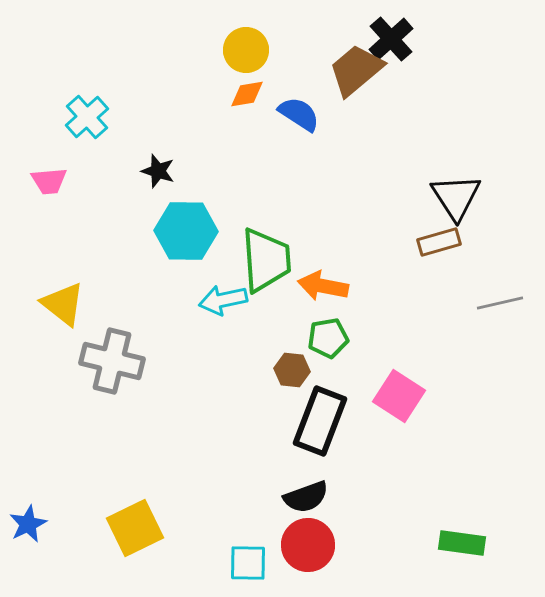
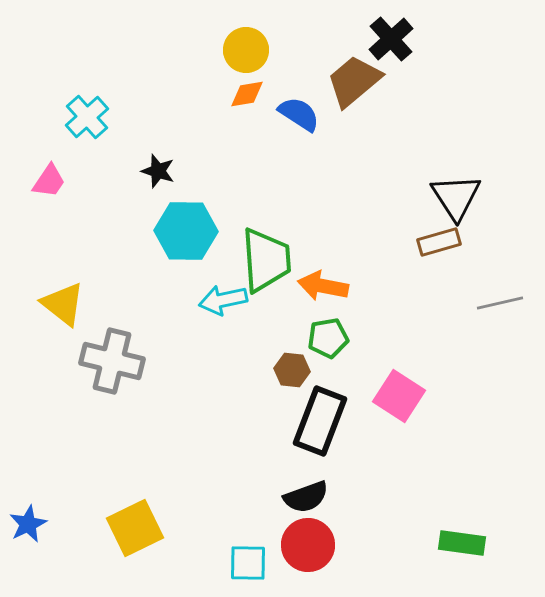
brown trapezoid: moved 2 px left, 11 px down
pink trapezoid: rotated 51 degrees counterclockwise
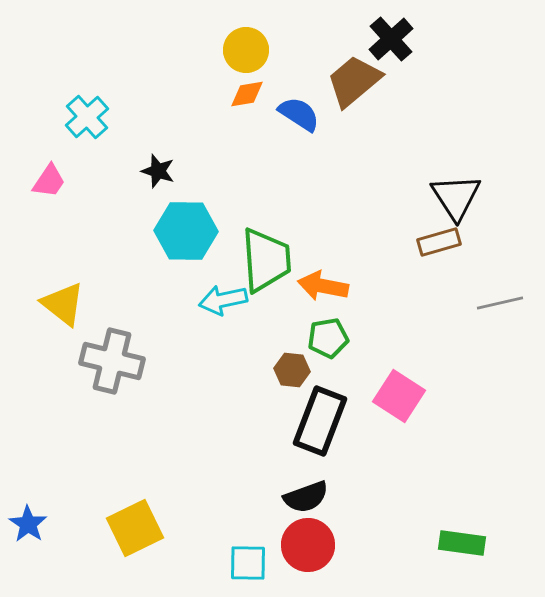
blue star: rotated 12 degrees counterclockwise
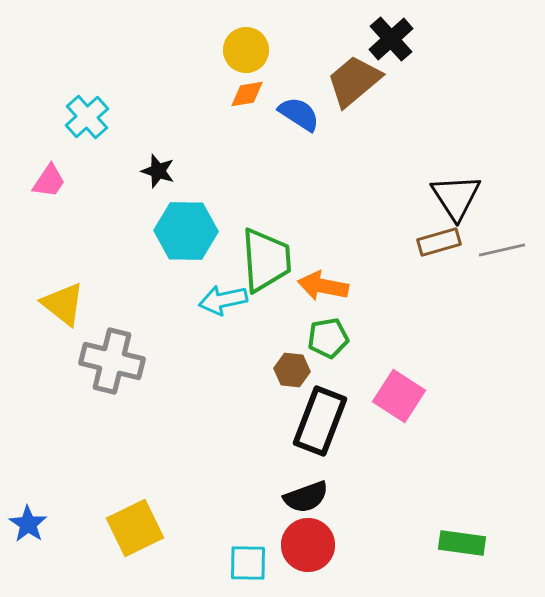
gray line: moved 2 px right, 53 px up
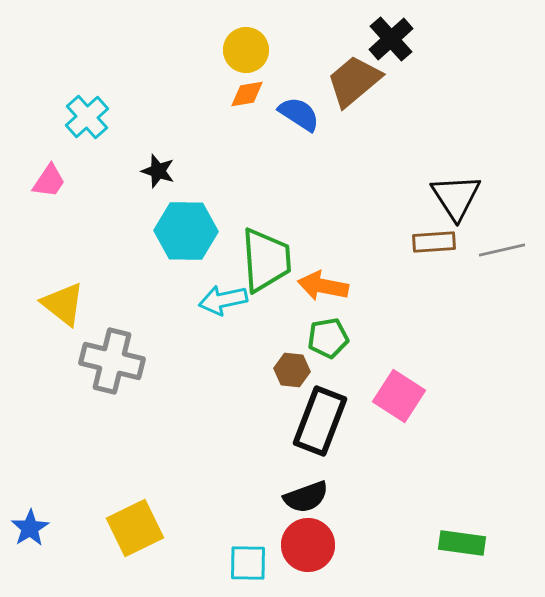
brown rectangle: moved 5 px left; rotated 12 degrees clockwise
blue star: moved 2 px right, 4 px down; rotated 6 degrees clockwise
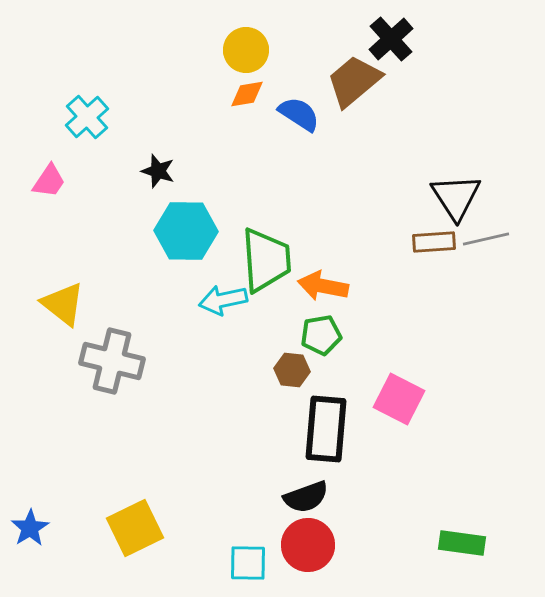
gray line: moved 16 px left, 11 px up
green pentagon: moved 7 px left, 3 px up
pink square: moved 3 px down; rotated 6 degrees counterclockwise
black rectangle: moved 6 px right, 8 px down; rotated 16 degrees counterclockwise
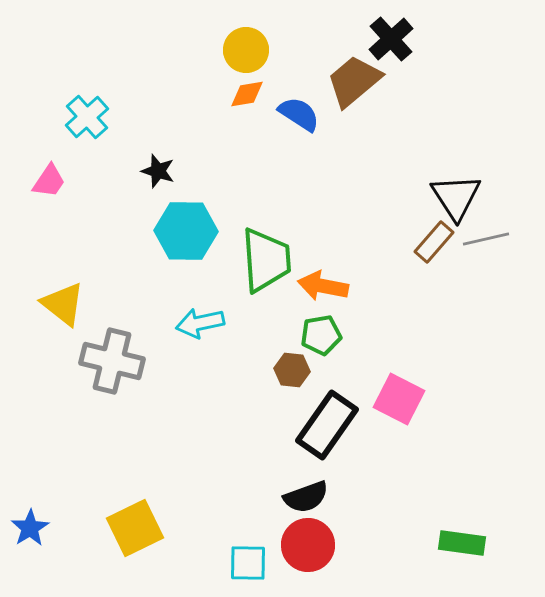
brown rectangle: rotated 45 degrees counterclockwise
cyan arrow: moved 23 px left, 23 px down
black rectangle: moved 1 px right, 4 px up; rotated 30 degrees clockwise
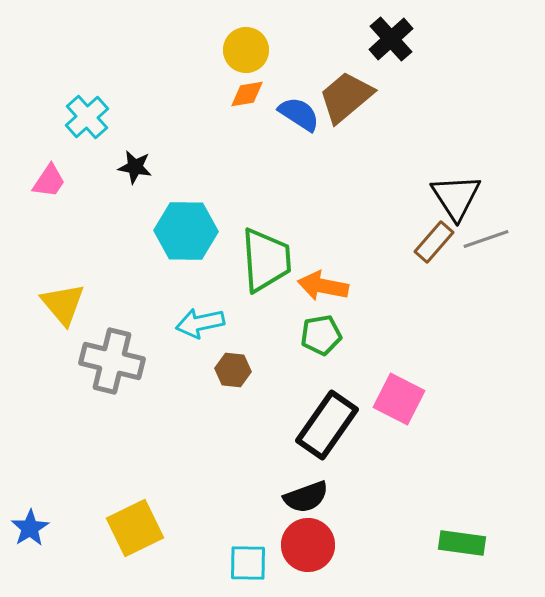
brown trapezoid: moved 8 px left, 16 px down
black star: moved 23 px left, 4 px up; rotated 8 degrees counterclockwise
gray line: rotated 6 degrees counterclockwise
yellow triangle: rotated 12 degrees clockwise
brown hexagon: moved 59 px left
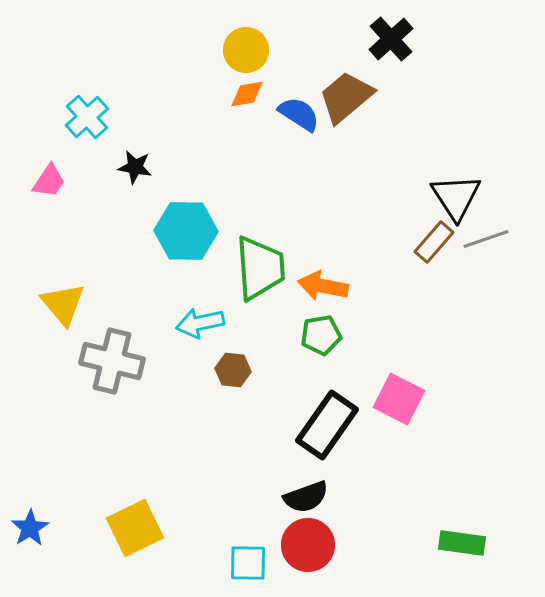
green trapezoid: moved 6 px left, 8 px down
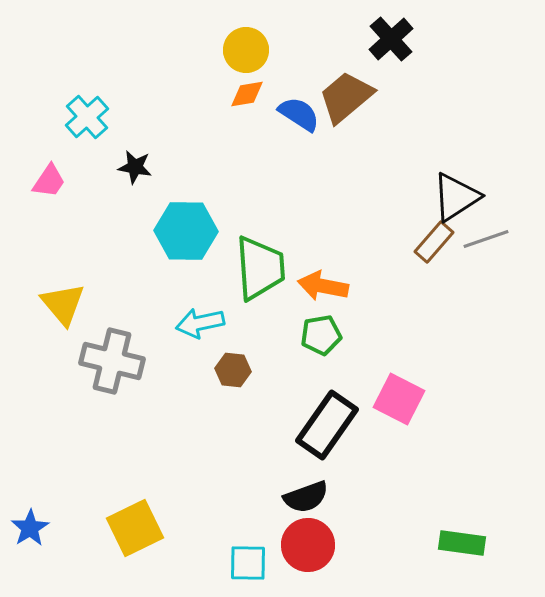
black triangle: rotated 30 degrees clockwise
